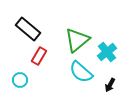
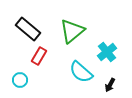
green triangle: moved 5 px left, 9 px up
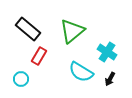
cyan cross: rotated 18 degrees counterclockwise
cyan semicircle: rotated 10 degrees counterclockwise
cyan circle: moved 1 px right, 1 px up
black arrow: moved 6 px up
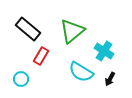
cyan cross: moved 3 px left, 1 px up
red rectangle: moved 2 px right
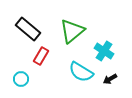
black arrow: rotated 32 degrees clockwise
